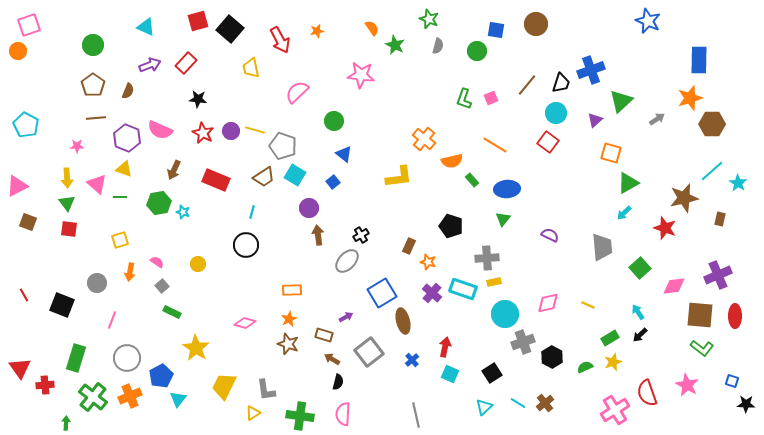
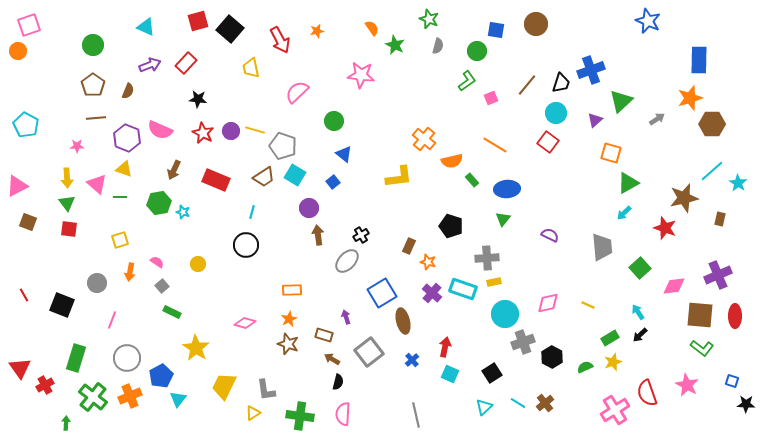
green L-shape at (464, 99): moved 3 px right, 18 px up; rotated 145 degrees counterclockwise
purple arrow at (346, 317): rotated 80 degrees counterclockwise
red cross at (45, 385): rotated 24 degrees counterclockwise
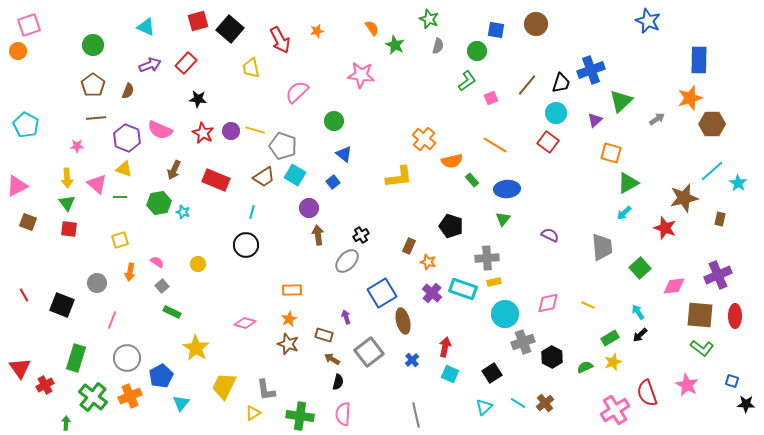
cyan triangle at (178, 399): moved 3 px right, 4 px down
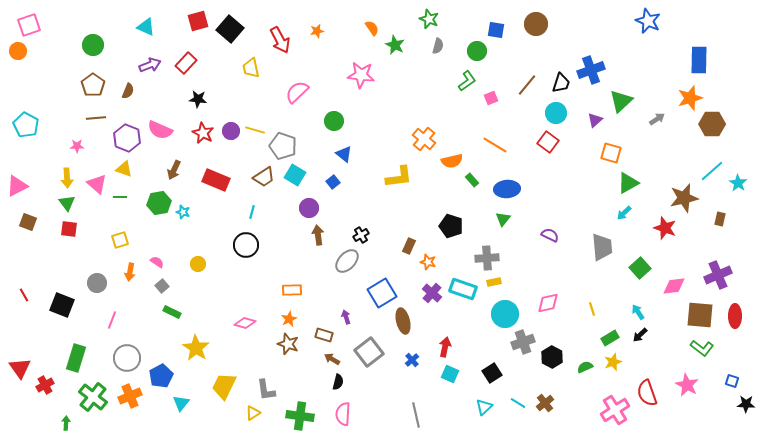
yellow line at (588, 305): moved 4 px right, 4 px down; rotated 48 degrees clockwise
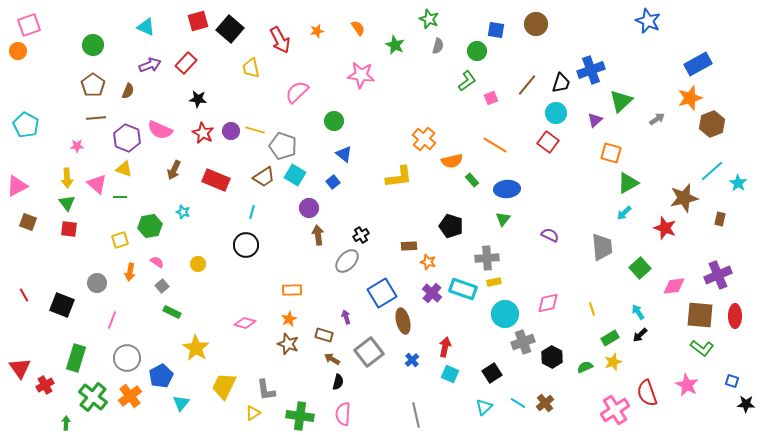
orange semicircle at (372, 28): moved 14 px left
blue rectangle at (699, 60): moved 1 px left, 4 px down; rotated 60 degrees clockwise
brown hexagon at (712, 124): rotated 20 degrees counterclockwise
green hexagon at (159, 203): moved 9 px left, 23 px down
brown rectangle at (409, 246): rotated 63 degrees clockwise
orange cross at (130, 396): rotated 15 degrees counterclockwise
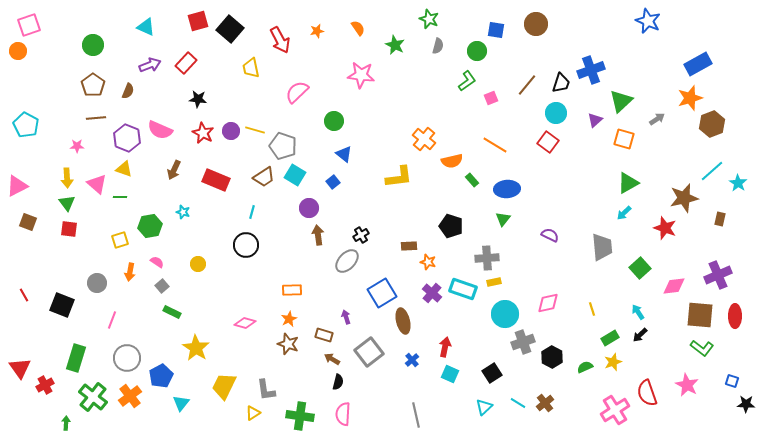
orange square at (611, 153): moved 13 px right, 14 px up
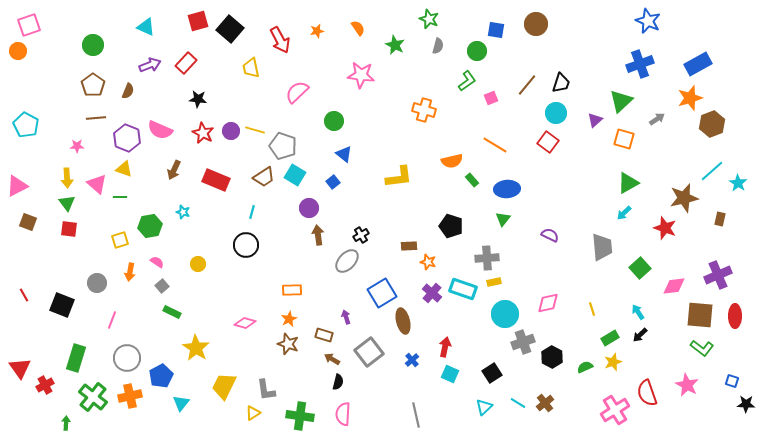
blue cross at (591, 70): moved 49 px right, 6 px up
orange cross at (424, 139): moved 29 px up; rotated 25 degrees counterclockwise
orange cross at (130, 396): rotated 25 degrees clockwise
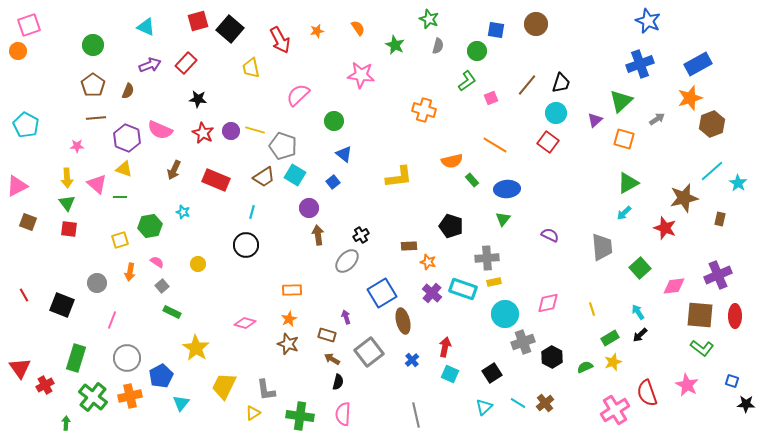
pink semicircle at (297, 92): moved 1 px right, 3 px down
brown rectangle at (324, 335): moved 3 px right
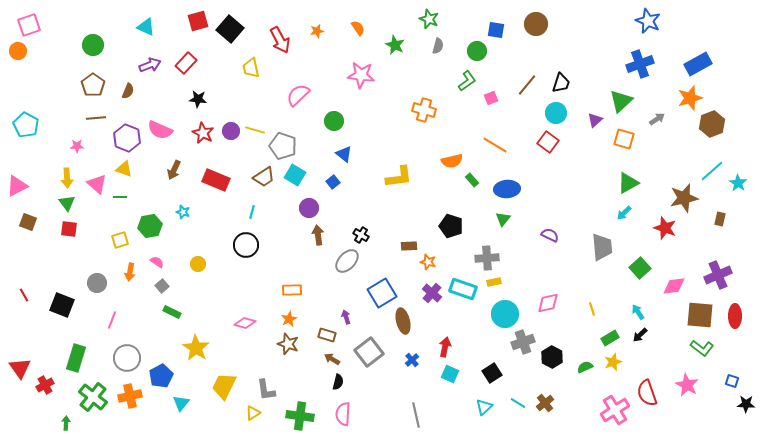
black cross at (361, 235): rotated 28 degrees counterclockwise
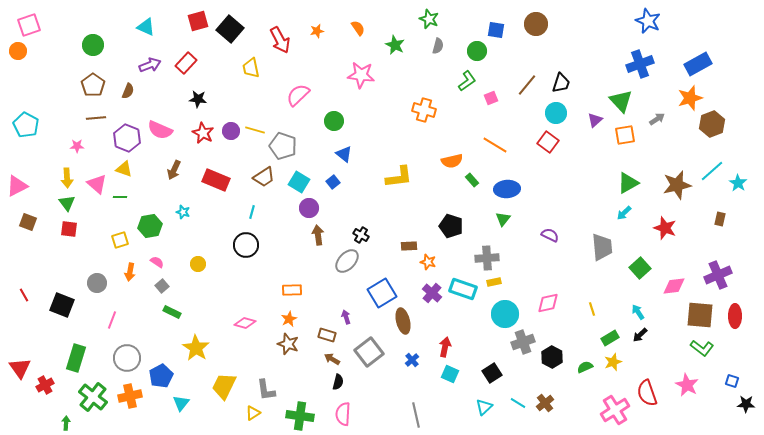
green triangle at (621, 101): rotated 30 degrees counterclockwise
orange square at (624, 139): moved 1 px right, 4 px up; rotated 25 degrees counterclockwise
cyan square at (295, 175): moved 4 px right, 7 px down
brown star at (684, 198): moved 7 px left, 13 px up
